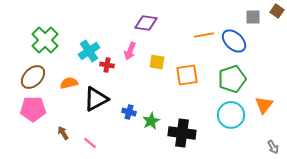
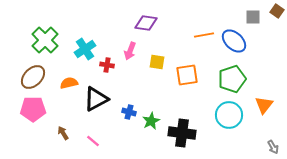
cyan cross: moved 4 px left, 2 px up
cyan circle: moved 2 px left
pink line: moved 3 px right, 2 px up
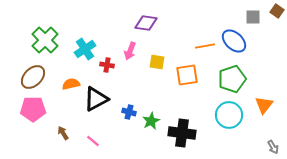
orange line: moved 1 px right, 11 px down
orange semicircle: moved 2 px right, 1 px down
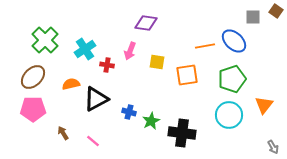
brown square: moved 1 px left
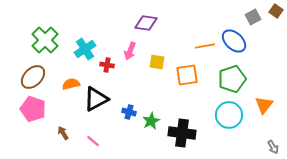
gray square: rotated 28 degrees counterclockwise
pink pentagon: rotated 20 degrees clockwise
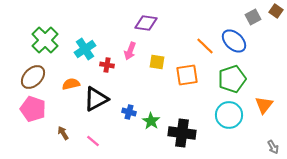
orange line: rotated 54 degrees clockwise
green star: rotated 12 degrees counterclockwise
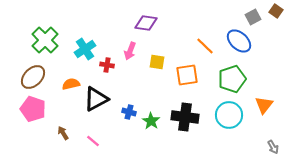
blue ellipse: moved 5 px right
black cross: moved 3 px right, 16 px up
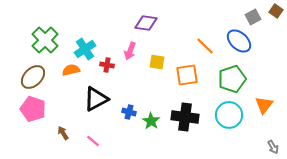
orange semicircle: moved 14 px up
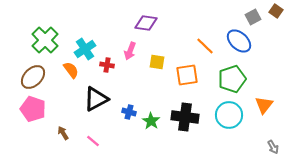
orange semicircle: rotated 66 degrees clockwise
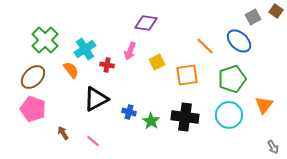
yellow square: rotated 35 degrees counterclockwise
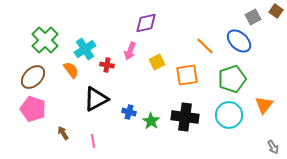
purple diamond: rotated 20 degrees counterclockwise
pink line: rotated 40 degrees clockwise
